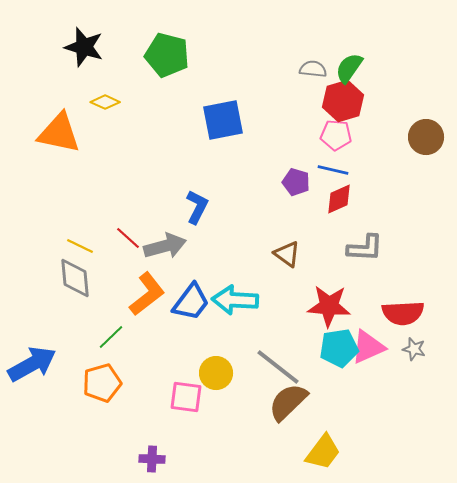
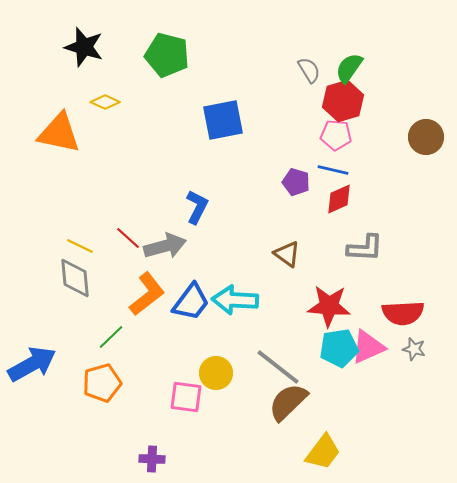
gray semicircle: moved 4 px left, 1 px down; rotated 52 degrees clockwise
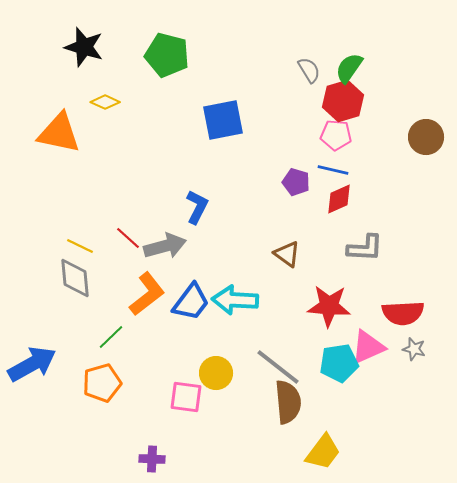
cyan pentagon: moved 15 px down
brown semicircle: rotated 129 degrees clockwise
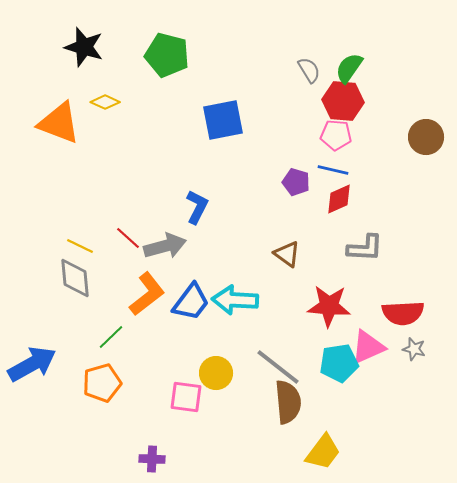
red hexagon: rotated 21 degrees clockwise
orange triangle: moved 10 px up; rotated 9 degrees clockwise
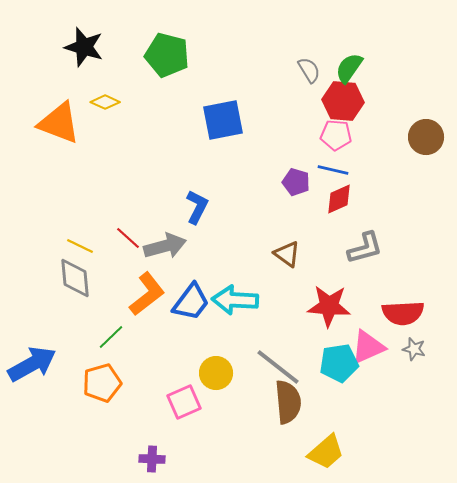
gray L-shape: rotated 18 degrees counterclockwise
pink square: moved 2 px left, 5 px down; rotated 32 degrees counterclockwise
yellow trapezoid: moved 3 px right; rotated 12 degrees clockwise
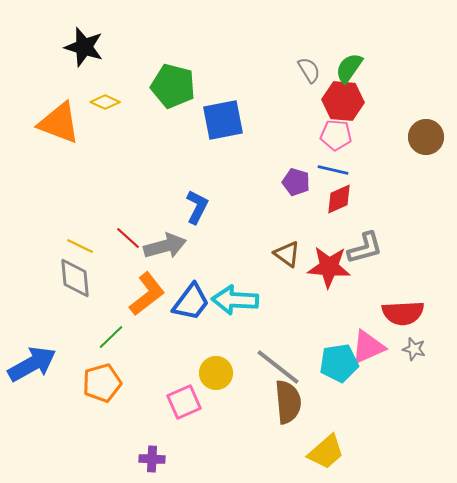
green pentagon: moved 6 px right, 31 px down
red star: moved 39 px up
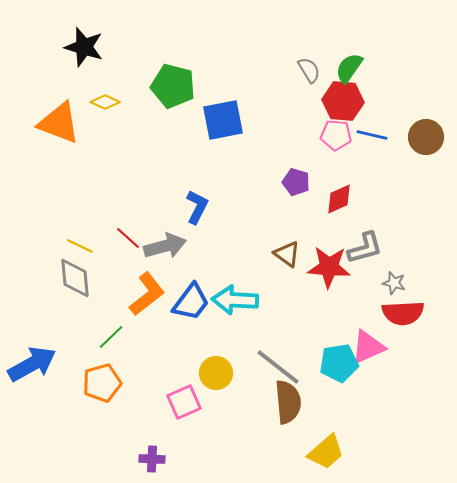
blue line: moved 39 px right, 35 px up
gray star: moved 20 px left, 66 px up
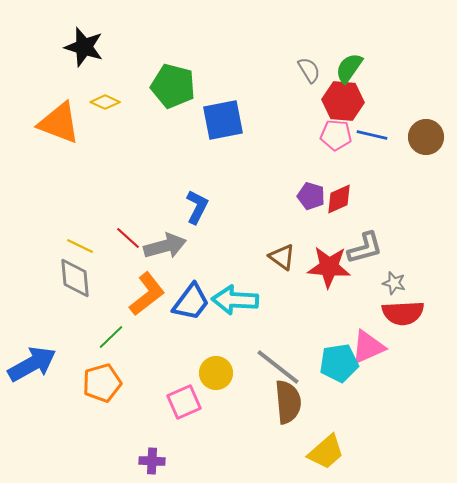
purple pentagon: moved 15 px right, 14 px down
brown triangle: moved 5 px left, 3 px down
purple cross: moved 2 px down
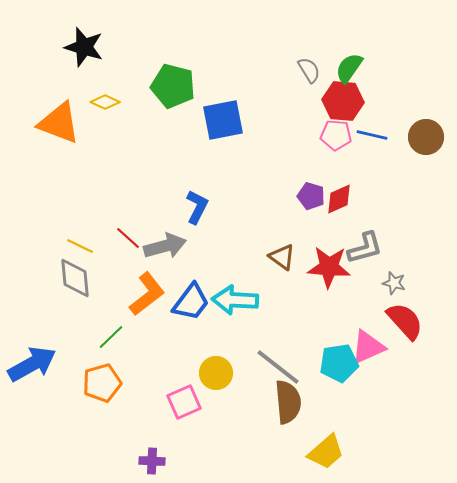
red semicircle: moved 2 px right, 8 px down; rotated 129 degrees counterclockwise
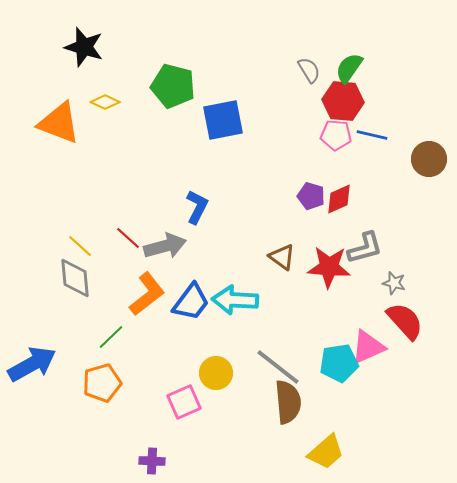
brown circle: moved 3 px right, 22 px down
yellow line: rotated 16 degrees clockwise
